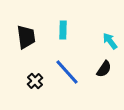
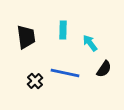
cyan arrow: moved 20 px left, 2 px down
blue line: moved 2 px left, 1 px down; rotated 36 degrees counterclockwise
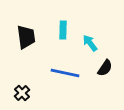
black semicircle: moved 1 px right, 1 px up
black cross: moved 13 px left, 12 px down
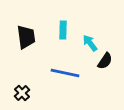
black semicircle: moved 7 px up
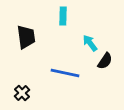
cyan rectangle: moved 14 px up
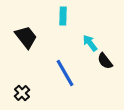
black trapezoid: rotated 30 degrees counterclockwise
black semicircle: rotated 108 degrees clockwise
blue line: rotated 48 degrees clockwise
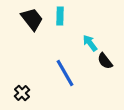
cyan rectangle: moved 3 px left
black trapezoid: moved 6 px right, 18 px up
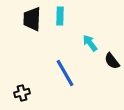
black trapezoid: rotated 140 degrees counterclockwise
black semicircle: moved 7 px right
black cross: rotated 28 degrees clockwise
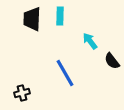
cyan arrow: moved 2 px up
